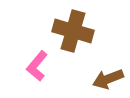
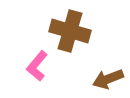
brown cross: moved 3 px left
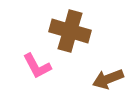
pink L-shape: rotated 68 degrees counterclockwise
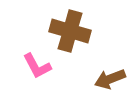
brown arrow: moved 2 px right
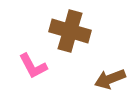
pink L-shape: moved 4 px left
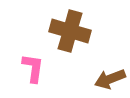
pink L-shape: moved 2 px down; rotated 144 degrees counterclockwise
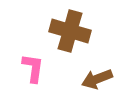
brown arrow: moved 13 px left
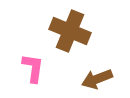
brown cross: rotated 6 degrees clockwise
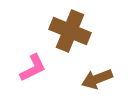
pink L-shape: rotated 56 degrees clockwise
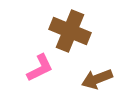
pink L-shape: moved 7 px right
